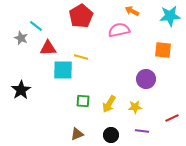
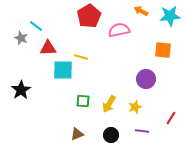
orange arrow: moved 9 px right
red pentagon: moved 8 px right
yellow star: rotated 16 degrees counterclockwise
red line: moved 1 px left; rotated 32 degrees counterclockwise
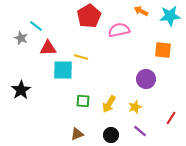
purple line: moved 2 px left; rotated 32 degrees clockwise
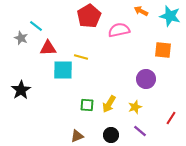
cyan star: rotated 20 degrees clockwise
green square: moved 4 px right, 4 px down
brown triangle: moved 2 px down
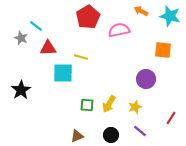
red pentagon: moved 1 px left, 1 px down
cyan square: moved 3 px down
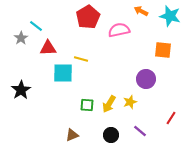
gray star: rotated 16 degrees clockwise
yellow line: moved 2 px down
yellow star: moved 5 px left, 5 px up
brown triangle: moved 5 px left, 1 px up
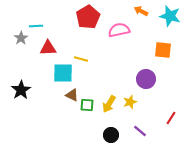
cyan line: rotated 40 degrees counterclockwise
brown triangle: moved 40 px up; rotated 48 degrees clockwise
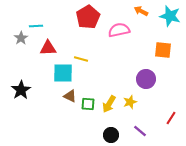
brown triangle: moved 2 px left, 1 px down
green square: moved 1 px right, 1 px up
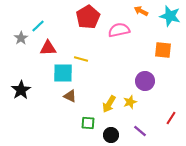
cyan line: moved 2 px right; rotated 40 degrees counterclockwise
purple circle: moved 1 px left, 2 px down
green square: moved 19 px down
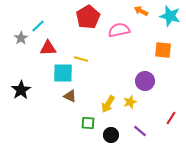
yellow arrow: moved 1 px left
